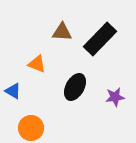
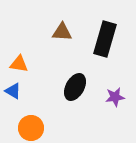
black rectangle: moved 5 px right; rotated 28 degrees counterclockwise
orange triangle: moved 18 px left; rotated 12 degrees counterclockwise
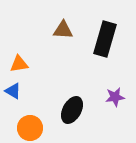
brown triangle: moved 1 px right, 2 px up
orange triangle: rotated 18 degrees counterclockwise
black ellipse: moved 3 px left, 23 px down
orange circle: moved 1 px left
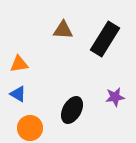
black rectangle: rotated 16 degrees clockwise
blue triangle: moved 5 px right, 3 px down
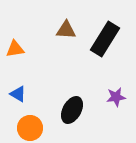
brown triangle: moved 3 px right
orange triangle: moved 4 px left, 15 px up
purple star: moved 1 px right
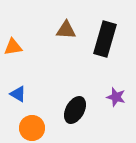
black rectangle: rotated 16 degrees counterclockwise
orange triangle: moved 2 px left, 2 px up
purple star: rotated 24 degrees clockwise
black ellipse: moved 3 px right
orange circle: moved 2 px right
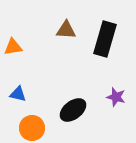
blue triangle: rotated 18 degrees counterclockwise
black ellipse: moved 2 px left; rotated 24 degrees clockwise
